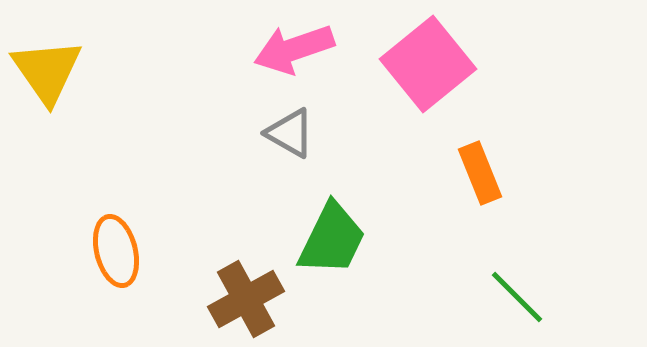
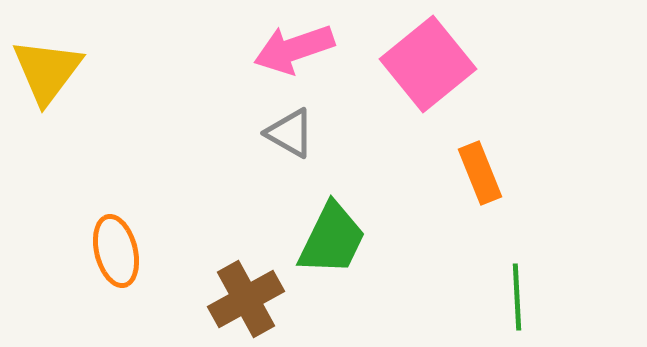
yellow triangle: rotated 12 degrees clockwise
green line: rotated 42 degrees clockwise
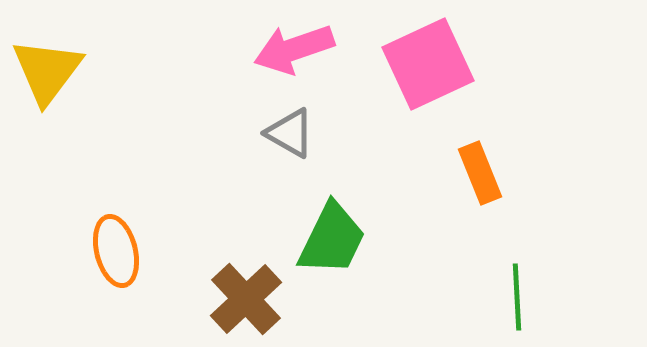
pink square: rotated 14 degrees clockwise
brown cross: rotated 14 degrees counterclockwise
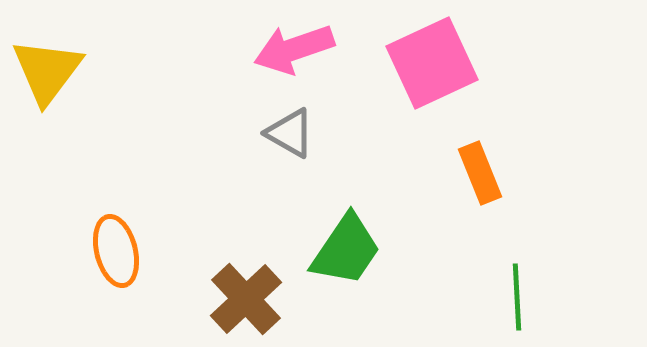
pink square: moved 4 px right, 1 px up
green trapezoid: moved 14 px right, 11 px down; rotated 8 degrees clockwise
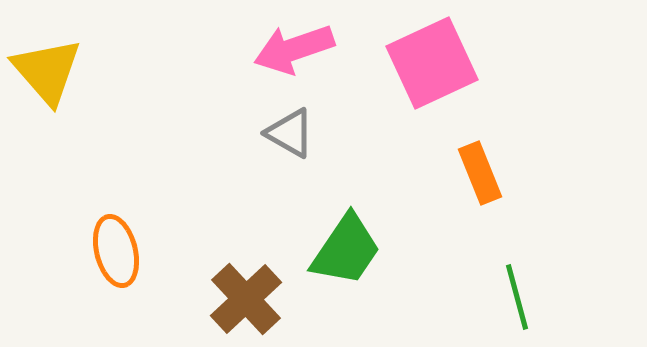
yellow triangle: rotated 18 degrees counterclockwise
green line: rotated 12 degrees counterclockwise
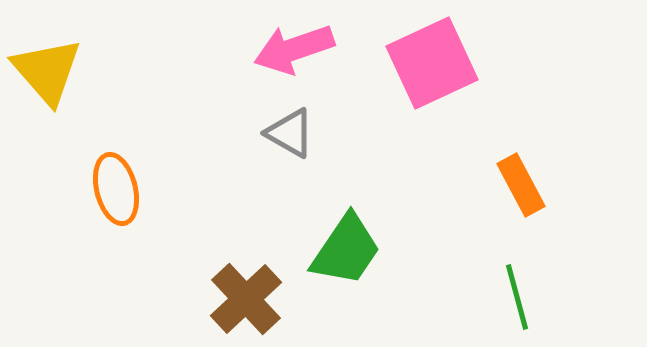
orange rectangle: moved 41 px right, 12 px down; rotated 6 degrees counterclockwise
orange ellipse: moved 62 px up
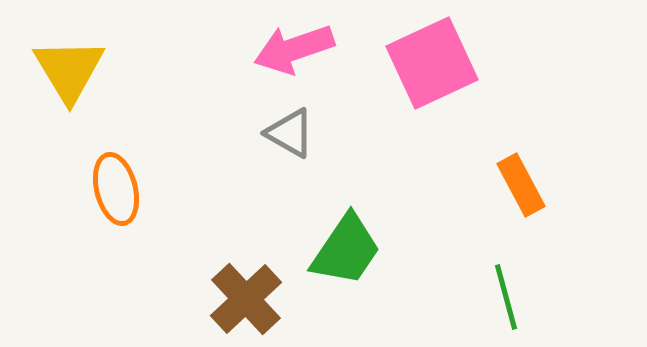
yellow triangle: moved 22 px right, 1 px up; rotated 10 degrees clockwise
green line: moved 11 px left
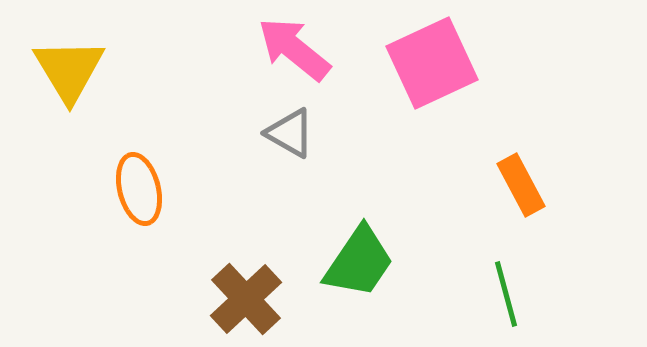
pink arrow: rotated 58 degrees clockwise
orange ellipse: moved 23 px right
green trapezoid: moved 13 px right, 12 px down
green line: moved 3 px up
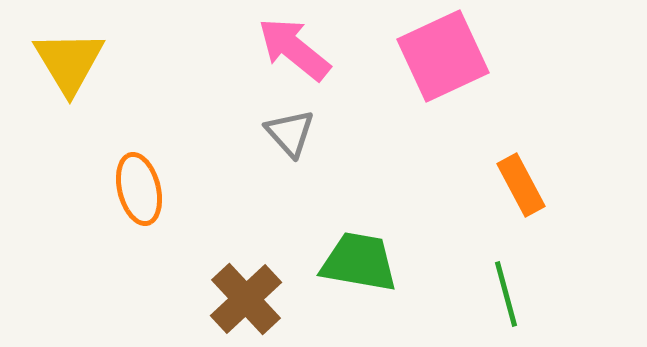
pink square: moved 11 px right, 7 px up
yellow triangle: moved 8 px up
gray triangle: rotated 18 degrees clockwise
green trapezoid: rotated 114 degrees counterclockwise
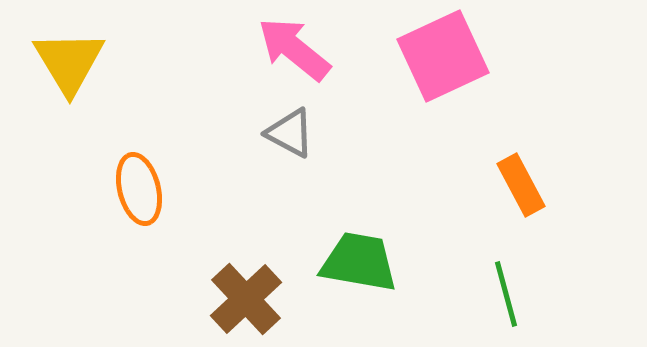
gray triangle: rotated 20 degrees counterclockwise
